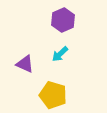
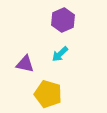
purple triangle: rotated 12 degrees counterclockwise
yellow pentagon: moved 5 px left, 1 px up
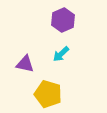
cyan arrow: moved 1 px right
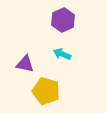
cyan arrow: moved 1 px right; rotated 66 degrees clockwise
yellow pentagon: moved 2 px left, 3 px up
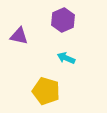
cyan arrow: moved 4 px right, 4 px down
purple triangle: moved 6 px left, 28 px up
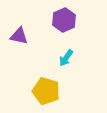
purple hexagon: moved 1 px right
cyan arrow: rotated 78 degrees counterclockwise
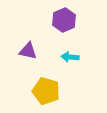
purple triangle: moved 9 px right, 15 px down
cyan arrow: moved 4 px right, 1 px up; rotated 60 degrees clockwise
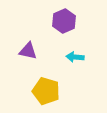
purple hexagon: moved 1 px down
cyan arrow: moved 5 px right
